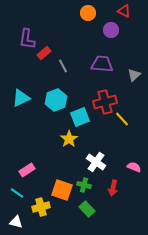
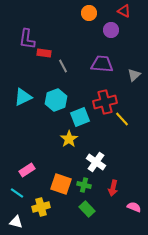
orange circle: moved 1 px right
red rectangle: rotated 48 degrees clockwise
cyan triangle: moved 2 px right, 1 px up
pink semicircle: moved 40 px down
orange square: moved 1 px left, 6 px up
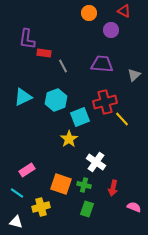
green rectangle: rotated 63 degrees clockwise
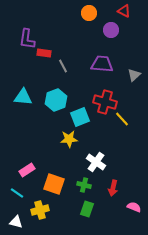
cyan triangle: rotated 30 degrees clockwise
red cross: rotated 30 degrees clockwise
yellow star: rotated 30 degrees clockwise
orange square: moved 7 px left
yellow cross: moved 1 px left, 3 px down
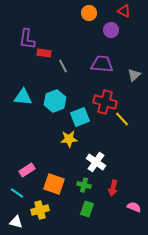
cyan hexagon: moved 1 px left, 1 px down
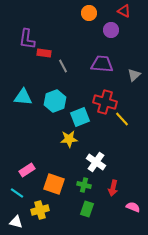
pink semicircle: moved 1 px left
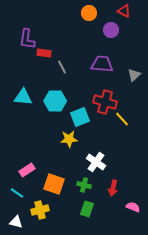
gray line: moved 1 px left, 1 px down
cyan hexagon: rotated 20 degrees clockwise
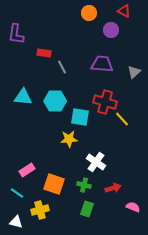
purple L-shape: moved 11 px left, 5 px up
gray triangle: moved 3 px up
cyan square: rotated 30 degrees clockwise
red arrow: rotated 119 degrees counterclockwise
